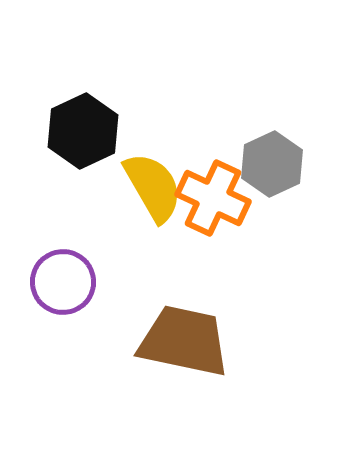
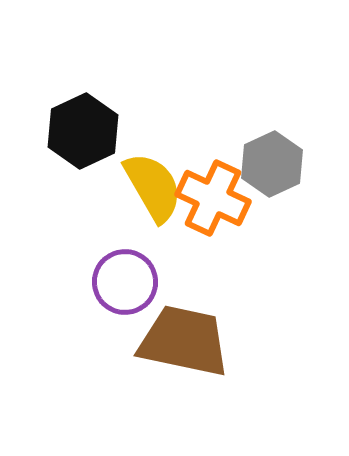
purple circle: moved 62 px right
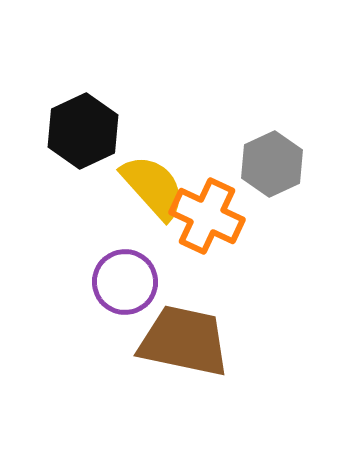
yellow semicircle: rotated 12 degrees counterclockwise
orange cross: moved 6 px left, 18 px down
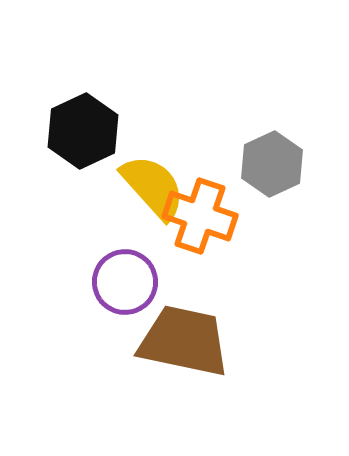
orange cross: moved 7 px left; rotated 6 degrees counterclockwise
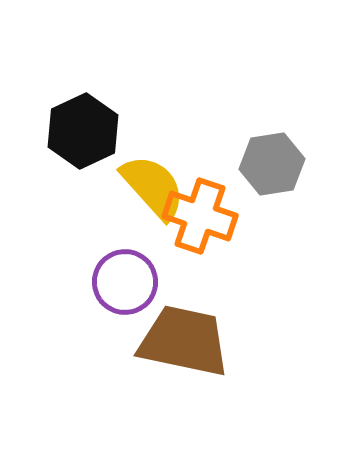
gray hexagon: rotated 16 degrees clockwise
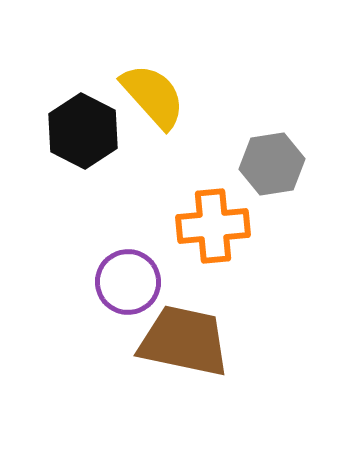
black hexagon: rotated 8 degrees counterclockwise
yellow semicircle: moved 91 px up
orange cross: moved 13 px right, 10 px down; rotated 24 degrees counterclockwise
purple circle: moved 3 px right
